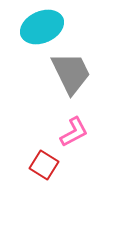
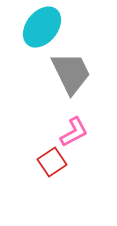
cyan ellipse: rotated 27 degrees counterclockwise
red square: moved 8 px right, 3 px up; rotated 24 degrees clockwise
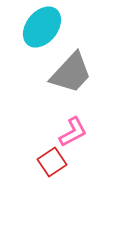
gray trapezoid: rotated 69 degrees clockwise
pink L-shape: moved 1 px left
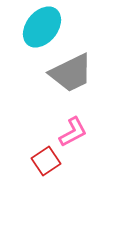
gray trapezoid: rotated 21 degrees clockwise
red square: moved 6 px left, 1 px up
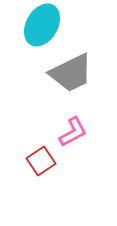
cyan ellipse: moved 2 px up; rotated 9 degrees counterclockwise
red square: moved 5 px left
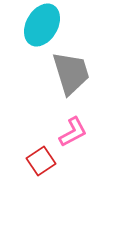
gray trapezoid: rotated 81 degrees counterclockwise
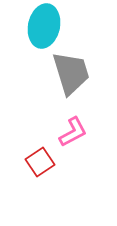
cyan ellipse: moved 2 px right, 1 px down; rotated 18 degrees counterclockwise
red square: moved 1 px left, 1 px down
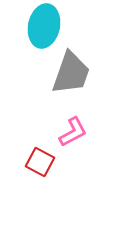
gray trapezoid: rotated 36 degrees clockwise
red square: rotated 28 degrees counterclockwise
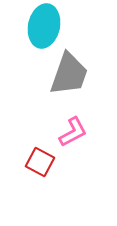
gray trapezoid: moved 2 px left, 1 px down
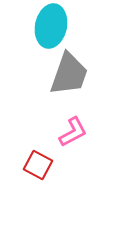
cyan ellipse: moved 7 px right
red square: moved 2 px left, 3 px down
